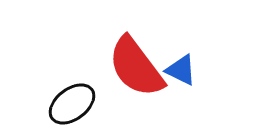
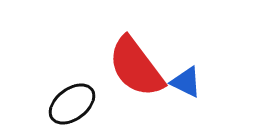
blue triangle: moved 5 px right, 12 px down
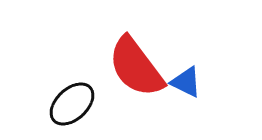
black ellipse: rotated 6 degrees counterclockwise
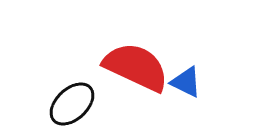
red semicircle: rotated 152 degrees clockwise
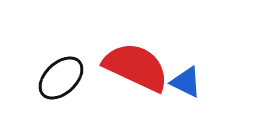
black ellipse: moved 11 px left, 26 px up
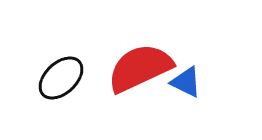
red semicircle: moved 4 px right, 1 px down; rotated 50 degrees counterclockwise
